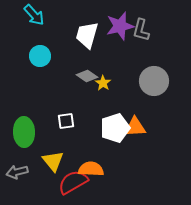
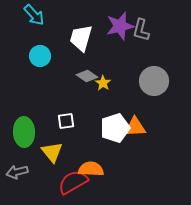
white trapezoid: moved 6 px left, 3 px down
yellow triangle: moved 1 px left, 9 px up
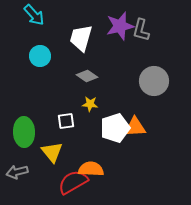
yellow star: moved 13 px left, 21 px down; rotated 28 degrees counterclockwise
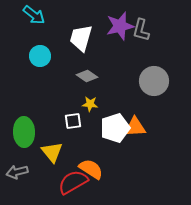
cyan arrow: rotated 10 degrees counterclockwise
white square: moved 7 px right
orange semicircle: rotated 30 degrees clockwise
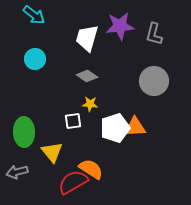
purple star: rotated 8 degrees clockwise
gray L-shape: moved 13 px right, 4 px down
white trapezoid: moved 6 px right
cyan circle: moved 5 px left, 3 px down
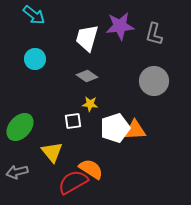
orange triangle: moved 3 px down
green ellipse: moved 4 px left, 5 px up; rotated 44 degrees clockwise
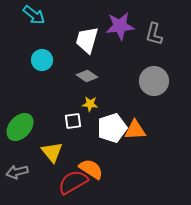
white trapezoid: moved 2 px down
cyan circle: moved 7 px right, 1 px down
white pentagon: moved 3 px left
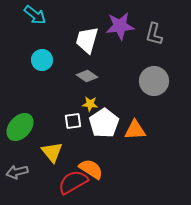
cyan arrow: moved 1 px right
white pentagon: moved 8 px left, 5 px up; rotated 16 degrees counterclockwise
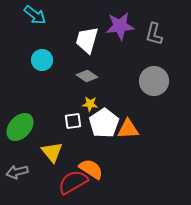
orange triangle: moved 7 px left, 1 px up
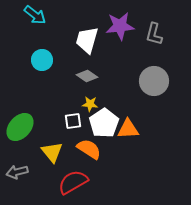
orange semicircle: moved 2 px left, 20 px up
